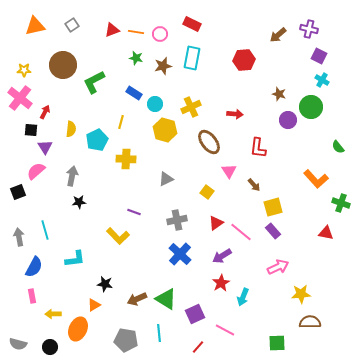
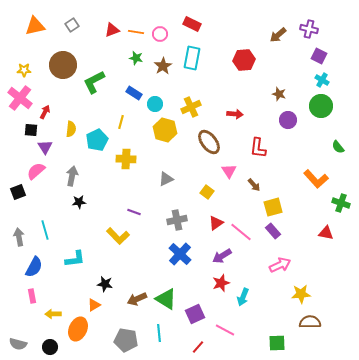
brown star at (163, 66): rotated 18 degrees counterclockwise
green circle at (311, 107): moved 10 px right, 1 px up
pink arrow at (278, 267): moved 2 px right, 2 px up
red star at (221, 283): rotated 12 degrees clockwise
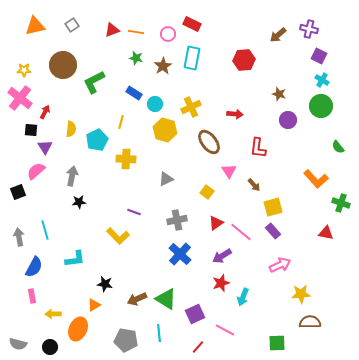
pink circle at (160, 34): moved 8 px right
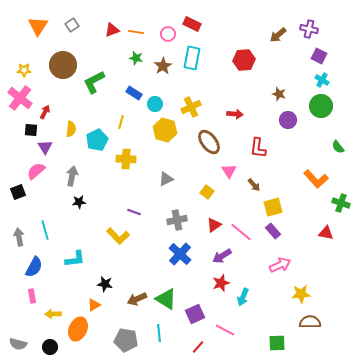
orange triangle at (35, 26): moved 3 px right; rotated 45 degrees counterclockwise
red triangle at (216, 223): moved 2 px left, 2 px down
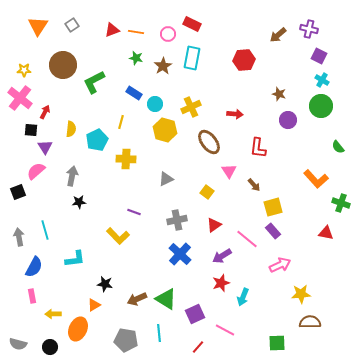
pink line at (241, 232): moved 6 px right, 7 px down
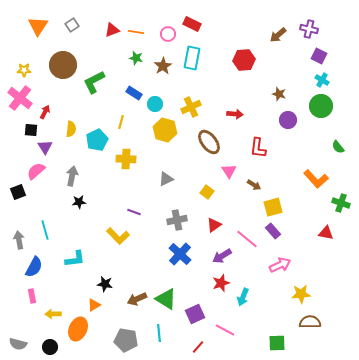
brown arrow at (254, 185): rotated 16 degrees counterclockwise
gray arrow at (19, 237): moved 3 px down
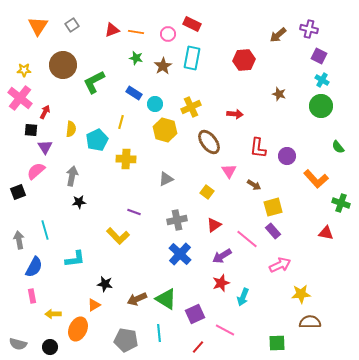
purple circle at (288, 120): moved 1 px left, 36 px down
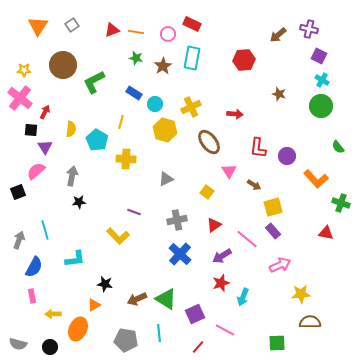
cyan pentagon at (97, 140): rotated 15 degrees counterclockwise
gray arrow at (19, 240): rotated 30 degrees clockwise
